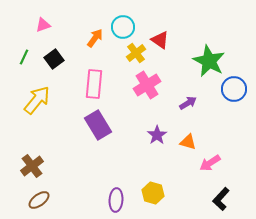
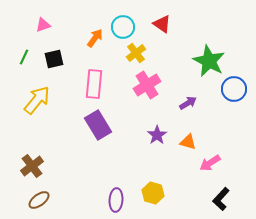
red triangle: moved 2 px right, 16 px up
black square: rotated 24 degrees clockwise
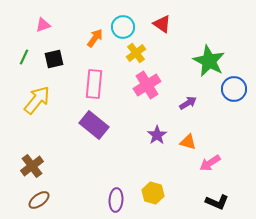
purple rectangle: moved 4 px left; rotated 20 degrees counterclockwise
black L-shape: moved 4 px left, 3 px down; rotated 110 degrees counterclockwise
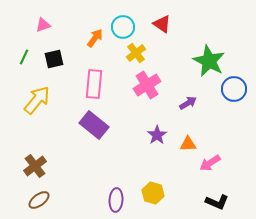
orange triangle: moved 2 px down; rotated 18 degrees counterclockwise
brown cross: moved 3 px right
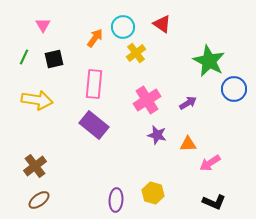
pink triangle: rotated 42 degrees counterclockwise
pink cross: moved 15 px down
yellow arrow: rotated 60 degrees clockwise
purple star: rotated 24 degrees counterclockwise
black L-shape: moved 3 px left
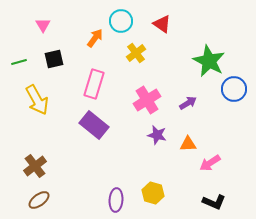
cyan circle: moved 2 px left, 6 px up
green line: moved 5 px left, 5 px down; rotated 49 degrees clockwise
pink rectangle: rotated 12 degrees clockwise
yellow arrow: rotated 52 degrees clockwise
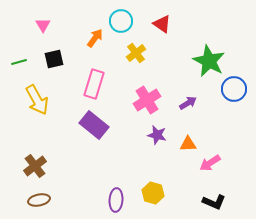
brown ellipse: rotated 25 degrees clockwise
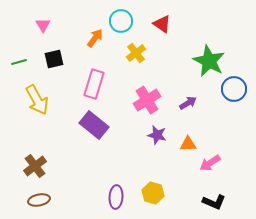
purple ellipse: moved 3 px up
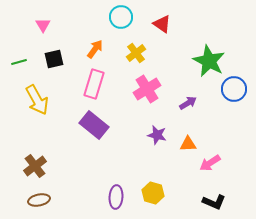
cyan circle: moved 4 px up
orange arrow: moved 11 px down
pink cross: moved 11 px up
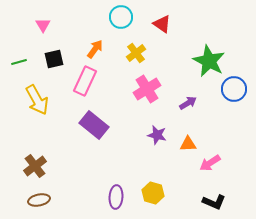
pink rectangle: moved 9 px left, 3 px up; rotated 8 degrees clockwise
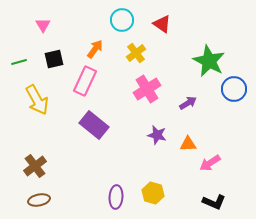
cyan circle: moved 1 px right, 3 px down
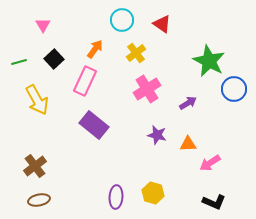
black square: rotated 30 degrees counterclockwise
